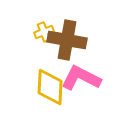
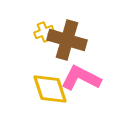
brown cross: rotated 6 degrees clockwise
yellow diamond: moved 2 px down; rotated 21 degrees counterclockwise
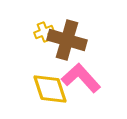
pink L-shape: rotated 21 degrees clockwise
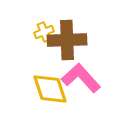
brown cross: rotated 18 degrees counterclockwise
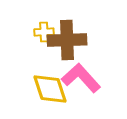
yellow cross: rotated 18 degrees clockwise
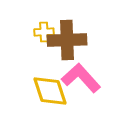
yellow diamond: moved 2 px down
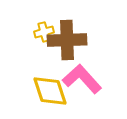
yellow cross: rotated 12 degrees counterclockwise
pink L-shape: moved 1 px right, 1 px down
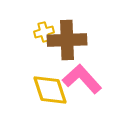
yellow diamond: moved 1 px up
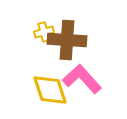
brown cross: rotated 6 degrees clockwise
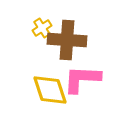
yellow cross: moved 2 px left, 4 px up; rotated 18 degrees counterclockwise
pink L-shape: rotated 45 degrees counterclockwise
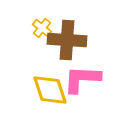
yellow cross: rotated 18 degrees counterclockwise
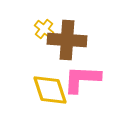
yellow cross: moved 2 px right, 1 px down
